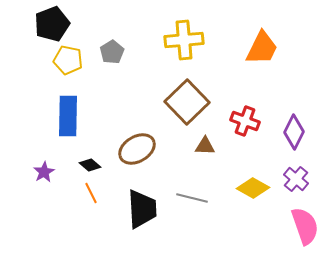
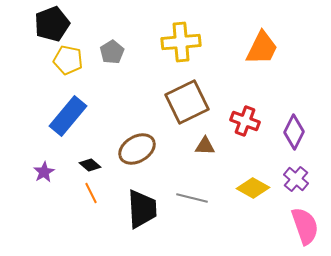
yellow cross: moved 3 px left, 2 px down
brown square: rotated 18 degrees clockwise
blue rectangle: rotated 39 degrees clockwise
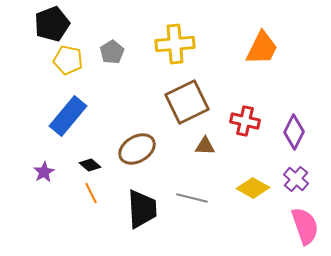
yellow cross: moved 6 px left, 2 px down
red cross: rotated 8 degrees counterclockwise
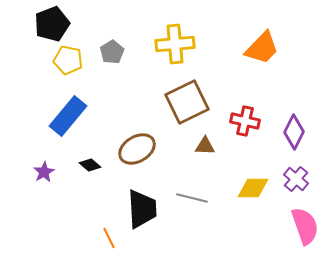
orange trapezoid: rotated 18 degrees clockwise
yellow diamond: rotated 28 degrees counterclockwise
orange line: moved 18 px right, 45 px down
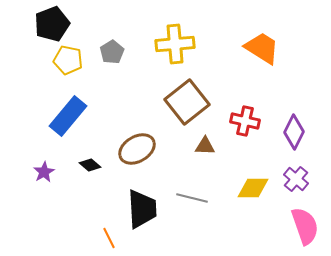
orange trapezoid: rotated 102 degrees counterclockwise
brown square: rotated 12 degrees counterclockwise
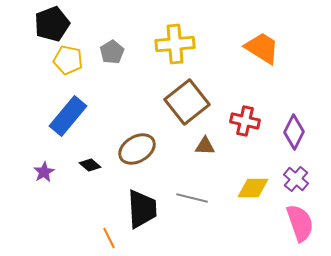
pink semicircle: moved 5 px left, 3 px up
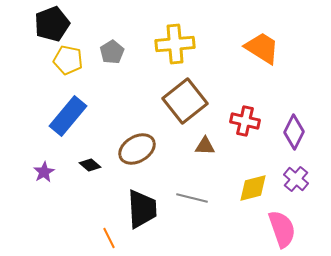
brown square: moved 2 px left, 1 px up
yellow diamond: rotated 16 degrees counterclockwise
pink semicircle: moved 18 px left, 6 px down
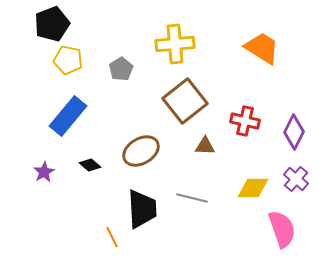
gray pentagon: moved 9 px right, 17 px down
brown ellipse: moved 4 px right, 2 px down
yellow diamond: rotated 16 degrees clockwise
orange line: moved 3 px right, 1 px up
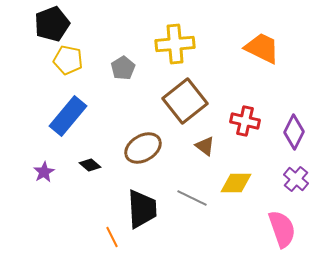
orange trapezoid: rotated 6 degrees counterclockwise
gray pentagon: moved 2 px right, 1 px up
brown triangle: rotated 35 degrees clockwise
brown ellipse: moved 2 px right, 3 px up
yellow diamond: moved 17 px left, 5 px up
gray line: rotated 12 degrees clockwise
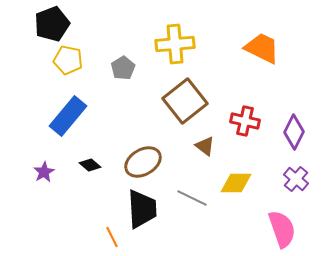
brown ellipse: moved 14 px down
